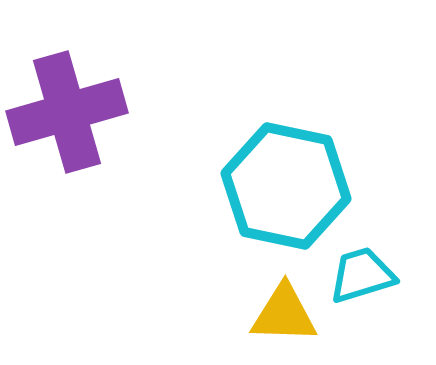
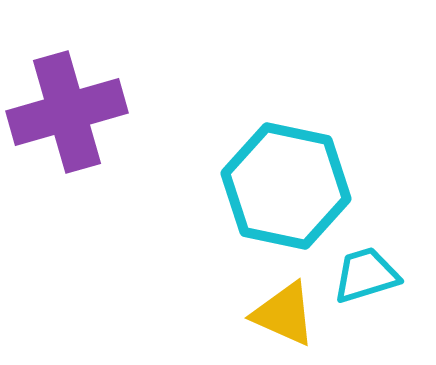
cyan trapezoid: moved 4 px right
yellow triangle: rotated 22 degrees clockwise
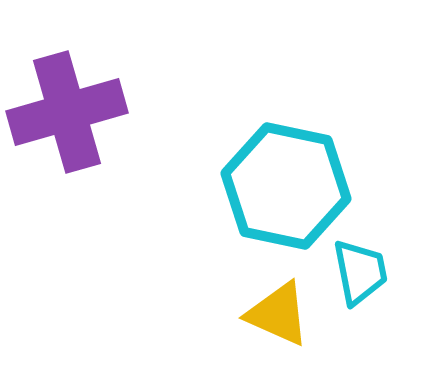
cyan trapezoid: moved 6 px left, 3 px up; rotated 96 degrees clockwise
yellow triangle: moved 6 px left
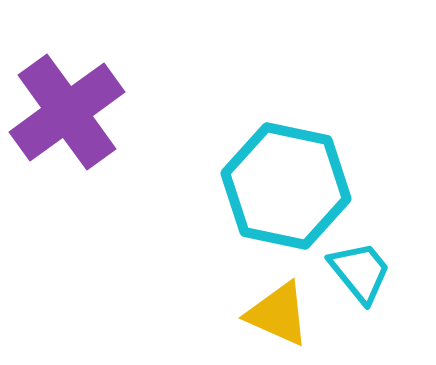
purple cross: rotated 20 degrees counterclockwise
cyan trapezoid: rotated 28 degrees counterclockwise
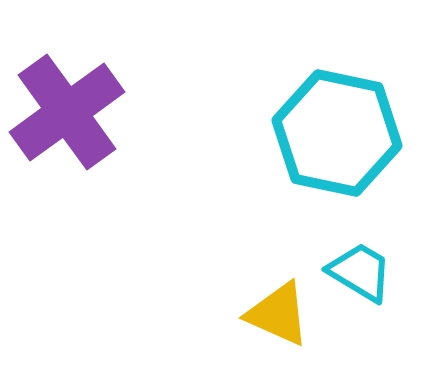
cyan hexagon: moved 51 px right, 53 px up
cyan trapezoid: rotated 20 degrees counterclockwise
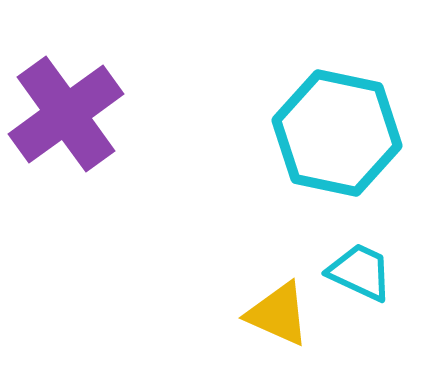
purple cross: moved 1 px left, 2 px down
cyan trapezoid: rotated 6 degrees counterclockwise
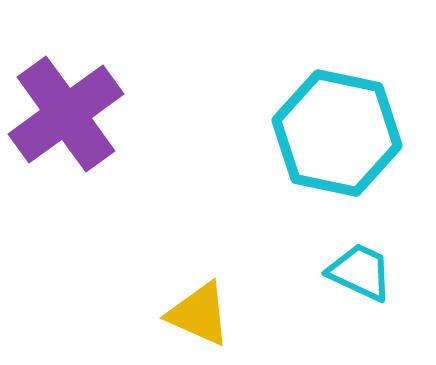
yellow triangle: moved 79 px left
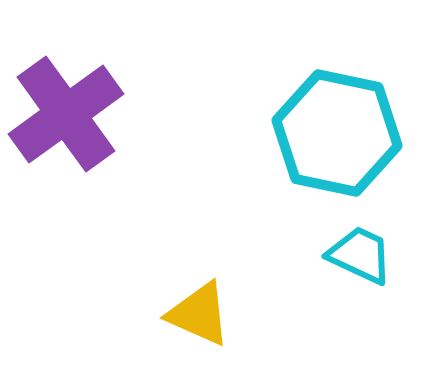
cyan trapezoid: moved 17 px up
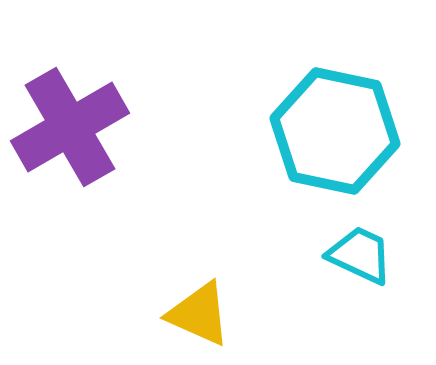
purple cross: moved 4 px right, 13 px down; rotated 6 degrees clockwise
cyan hexagon: moved 2 px left, 2 px up
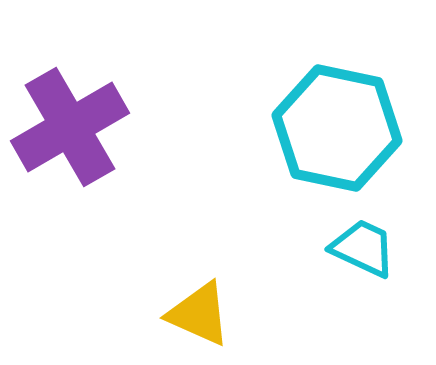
cyan hexagon: moved 2 px right, 3 px up
cyan trapezoid: moved 3 px right, 7 px up
